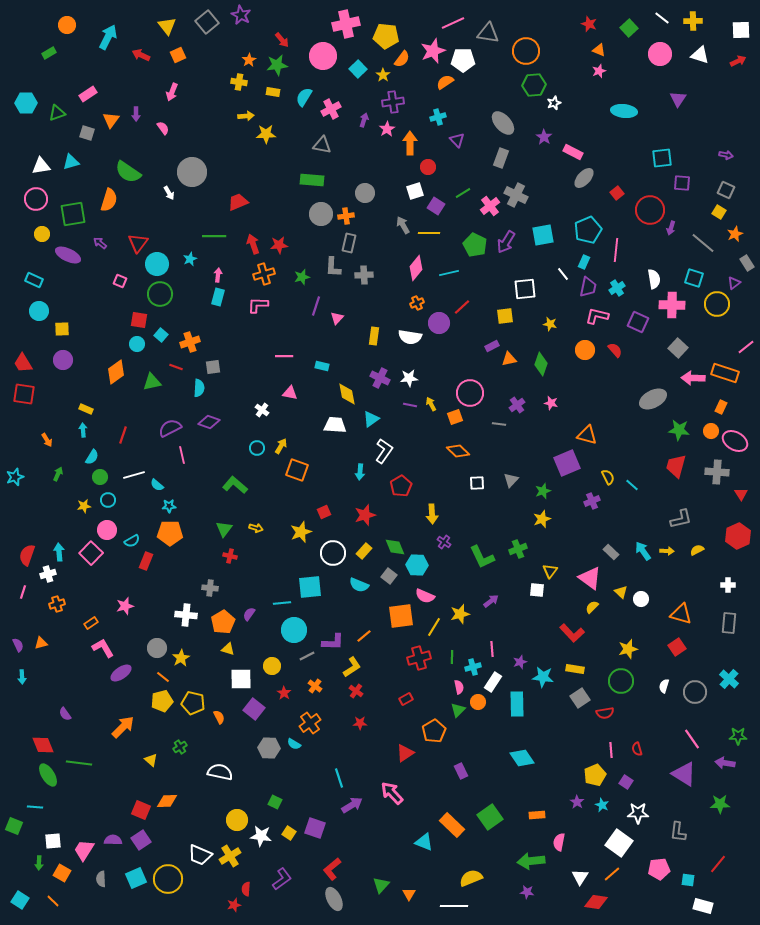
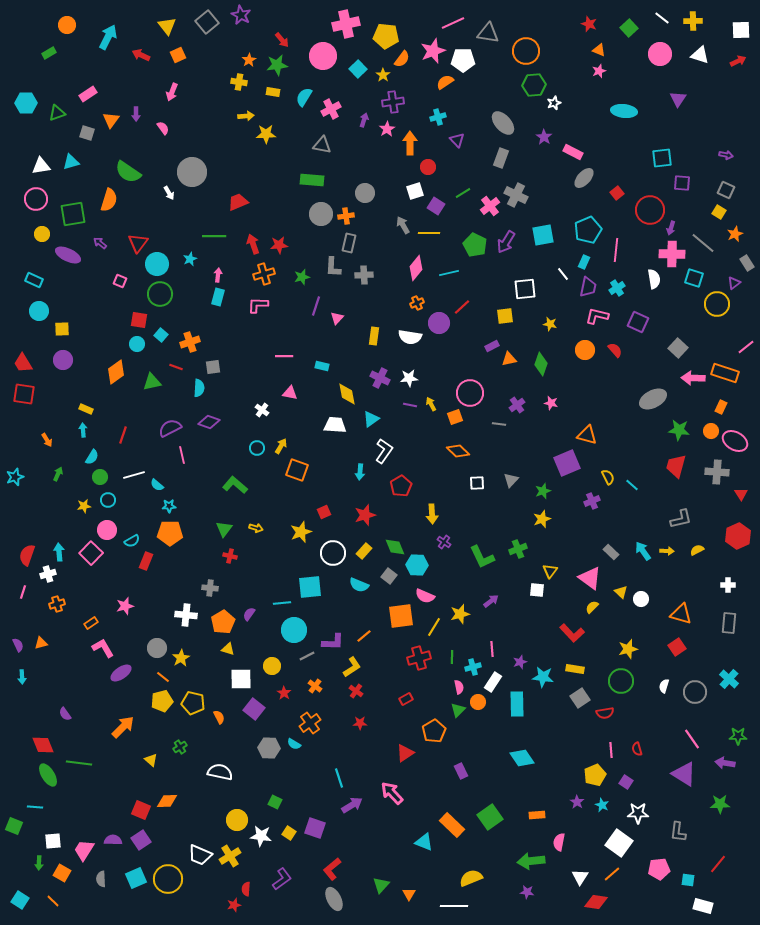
pink cross at (672, 305): moved 51 px up
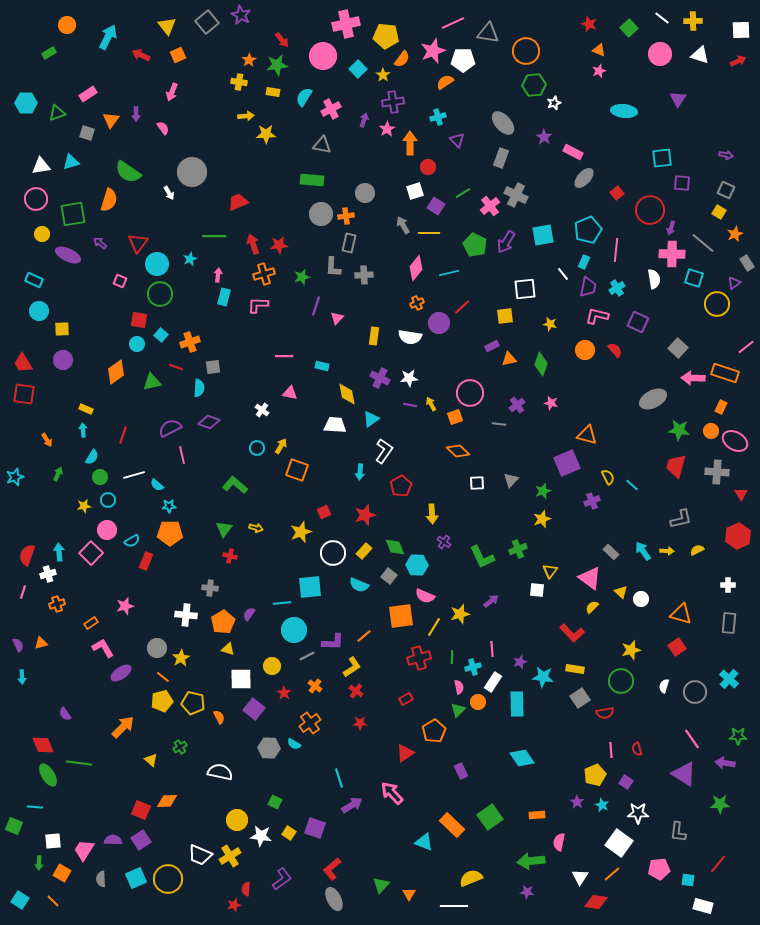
cyan rectangle at (218, 297): moved 6 px right
yellow star at (628, 649): moved 3 px right, 1 px down
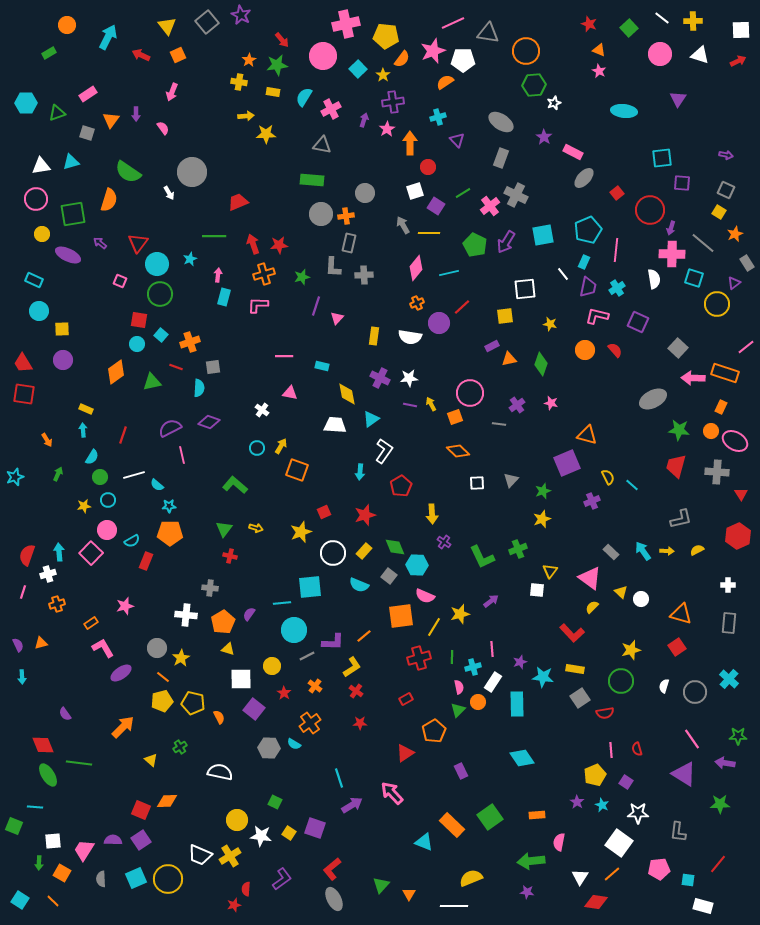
pink star at (599, 71): rotated 24 degrees counterclockwise
gray ellipse at (503, 123): moved 2 px left, 1 px up; rotated 15 degrees counterclockwise
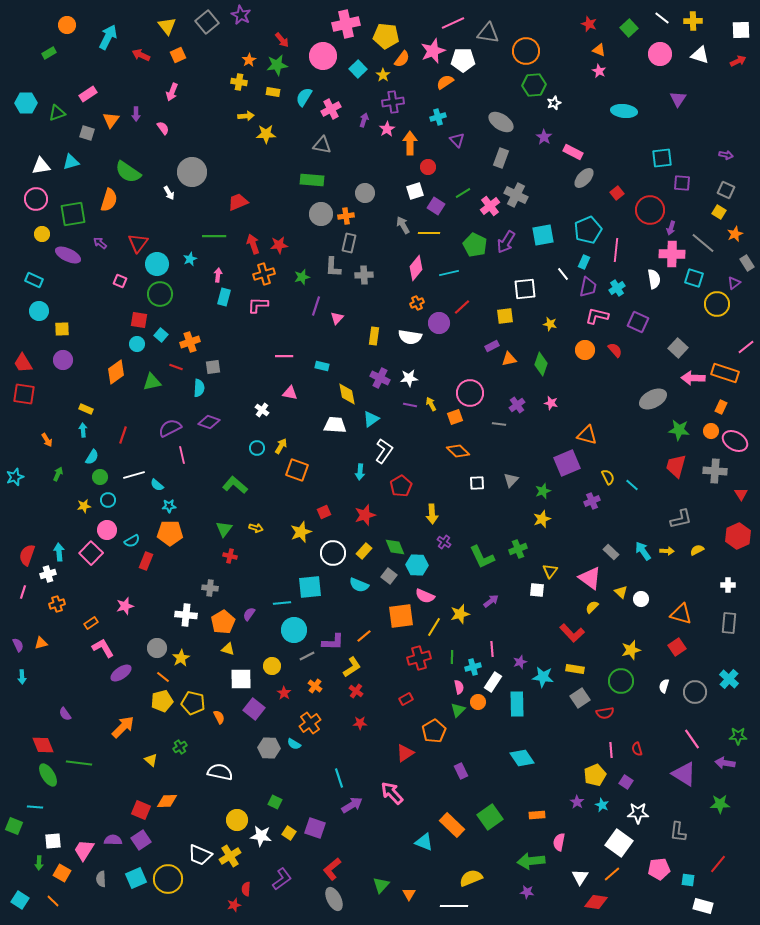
gray cross at (717, 472): moved 2 px left, 1 px up
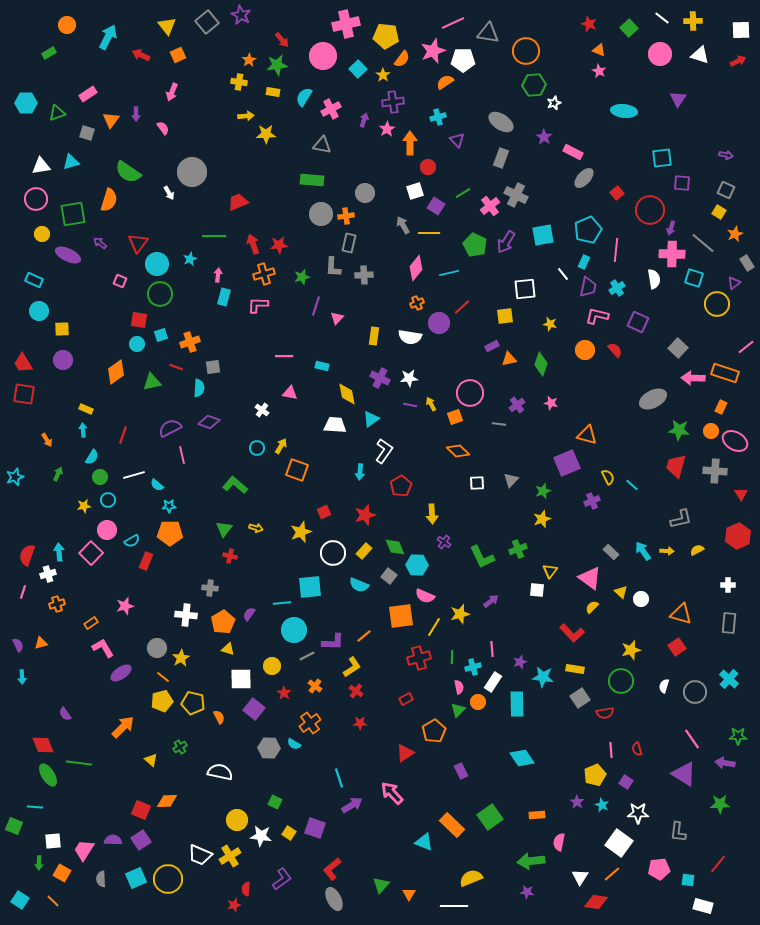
cyan square at (161, 335): rotated 32 degrees clockwise
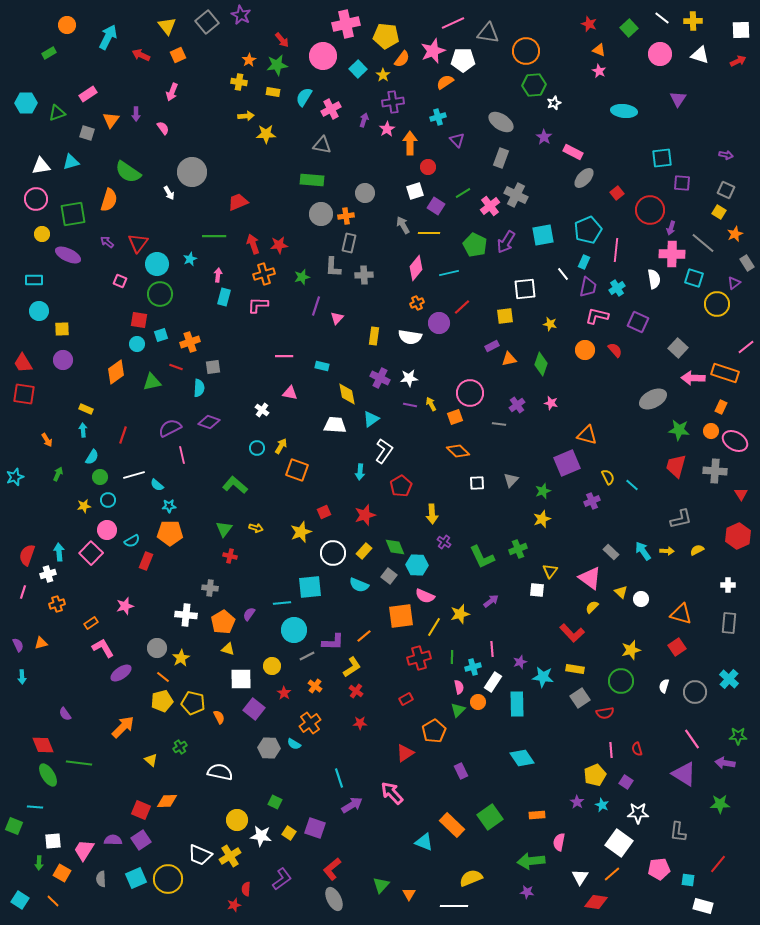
purple arrow at (100, 243): moved 7 px right, 1 px up
cyan rectangle at (34, 280): rotated 24 degrees counterclockwise
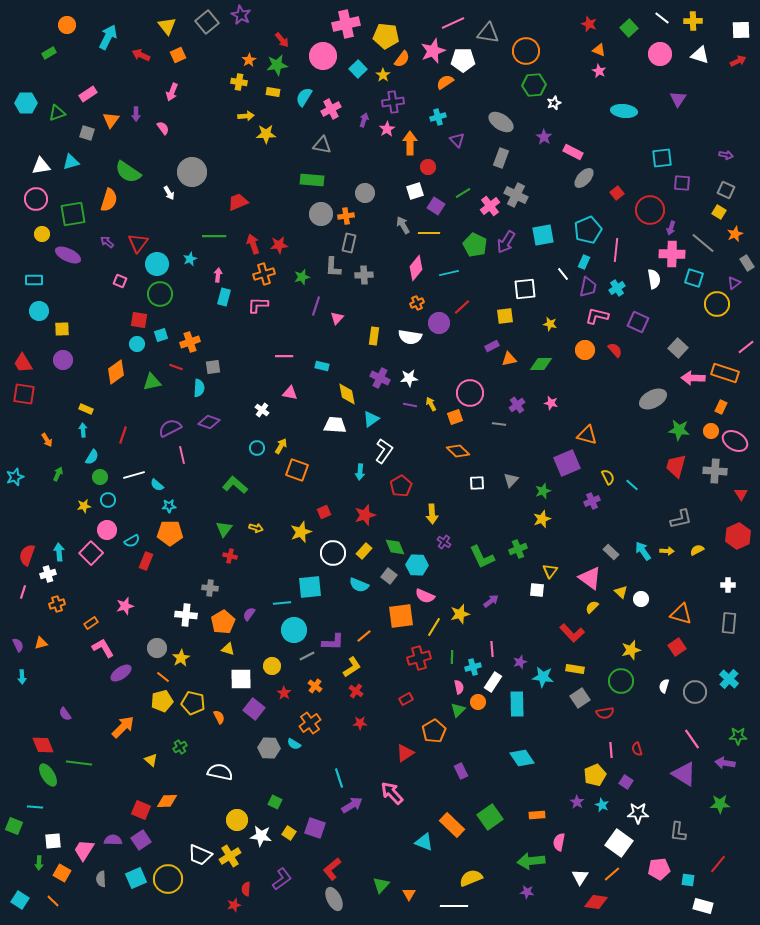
green diamond at (541, 364): rotated 70 degrees clockwise
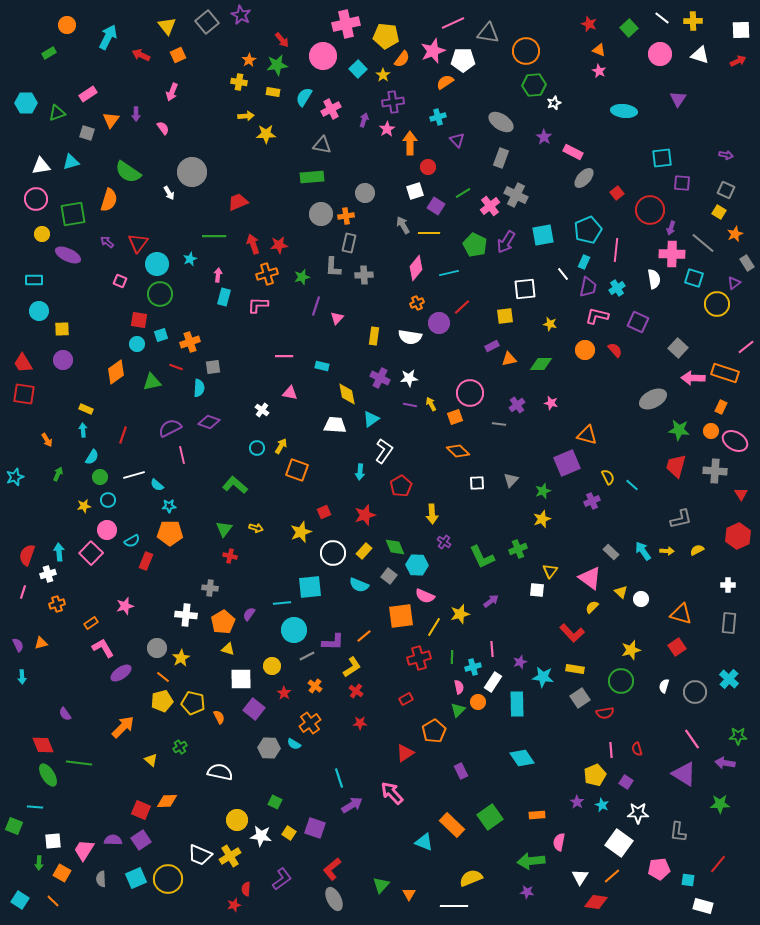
green rectangle at (312, 180): moved 3 px up; rotated 10 degrees counterclockwise
orange cross at (264, 274): moved 3 px right
orange line at (612, 874): moved 2 px down
